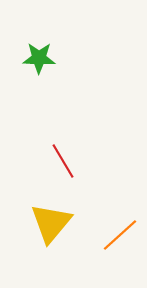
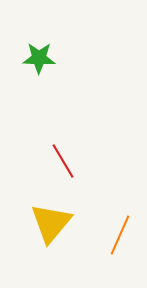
orange line: rotated 24 degrees counterclockwise
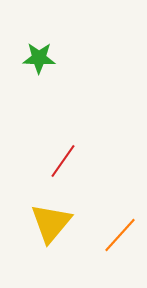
red line: rotated 66 degrees clockwise
orange line: rotated 18 degrees clockwise
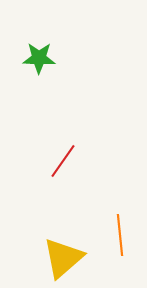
yellow triangle: moved 12 px right, 35 px down; rotated 9 degrees clockwise
orange line: rotated 48 degrees counterclockwise
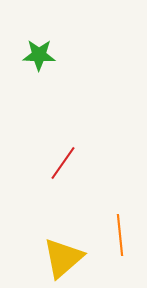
green star: moved 3 px up
red line: moved 2 px down
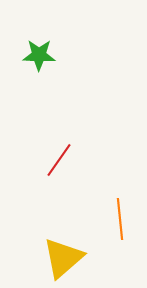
red line: moved 4 px left, 3 px up
orange line: moved 16 px up
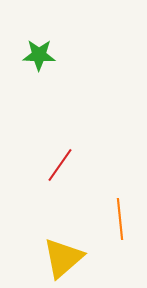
red line: moved 1 px right, 5 px down
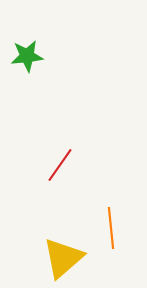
green star: moved 12 px left, 1 px down; rotated 8 degrees counterclockwise
orange line: moved 9 px left, 9 px down
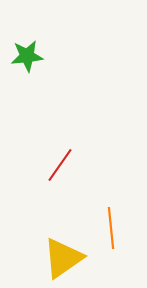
yellow triangle: rotated 6 degrees clockwise
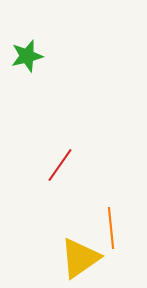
green star: rotated 8 degrees counterclockwise
yellow triangle: moved 17 px right
